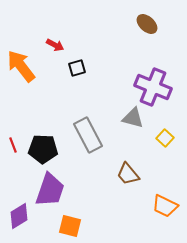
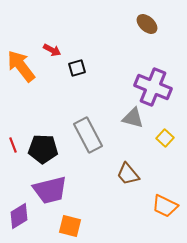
red arrow: moved 3 px left, 5 px down
purple trapezoid: rotated 57 degrees clockwise
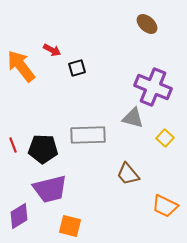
gray rectangle: rotated 64 degrees counterclockwise
purple trapezoid: moved 1 px up
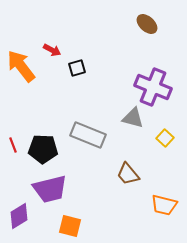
gray rectangle: rotated 24 degrees clockwise
orange trapezoid: moved 1 px left, 1 px up; rotated 12 degrees counterclockwise
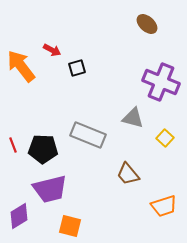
purple cross: moved 8 px right, 5 px up
orange trapezoid: moved 1 px down; rotated 32 degrees counterclockwise
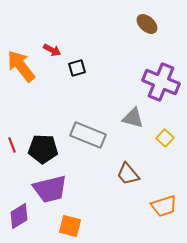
red line: moved 1 px left
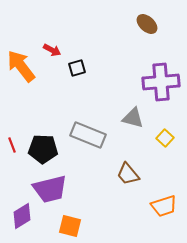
purple cross: rotated 27 degrees counterclockwise
purple diamond: moved 3 px right
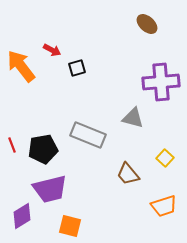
yellow square: moved 20 px down
black pentagon: rotated 12 degrees counterclockwise
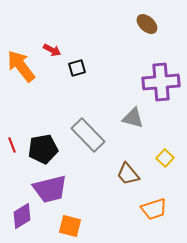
gray rectangle: rotated 24 degrees clockwise
orange trapezoid: moved 10 px left, 3 px down
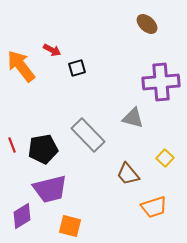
orange trapezoid: moved 2 px up
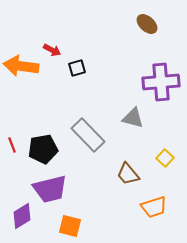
orange arrow: rotated 44 degrees counterclockwise
